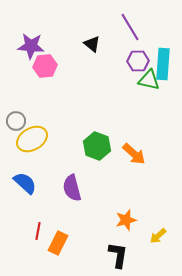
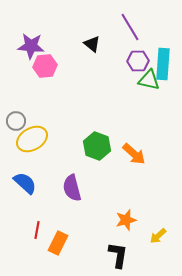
red line: moved 1 px left, 1 px up
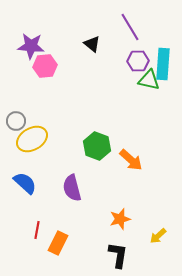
orange arrow: moved 3 px left, 6 px down
orange star: moved 6 px left, 1 px up
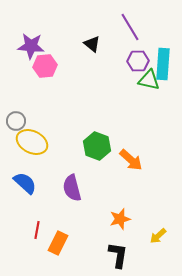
yellow ellipse: moved 3 px down; rotated 56 degrees clockwise
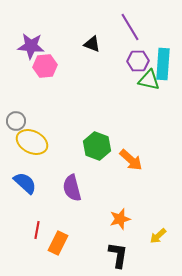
black triangle: rotated 18 degrees counterclockwise
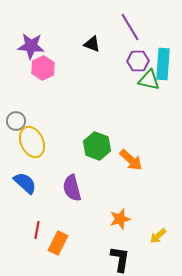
pink hexagon: moved 2 px left, 2 px down; rotated 20 degrees counterclockwise
yellow ellipse: rotated 40 degrees clockwise
black L-shape: moved 2 px right, 4 px down
